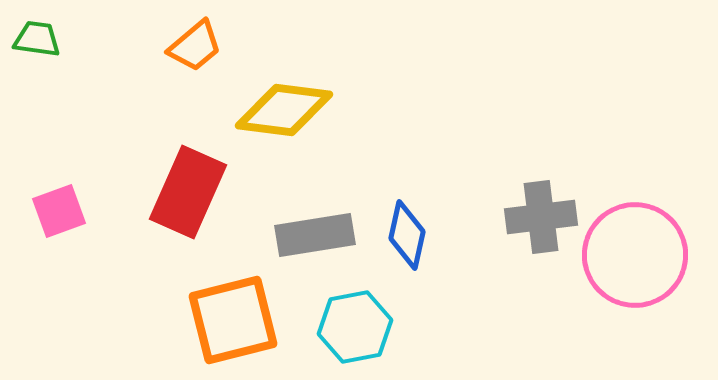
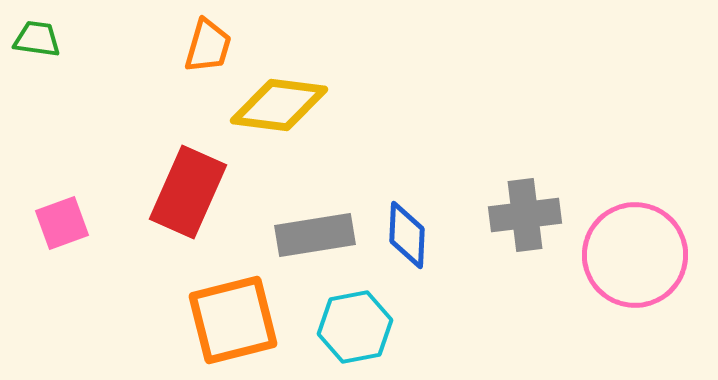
orange trapezoid: moved 13 px right; rotated 34 degrees counterclockwise
yellow diamond: moved 5 px left, 5 px up
pink square: moved 3 px right, 12 px down
gray cross: moved 16 px left, 2 px up
blue diamond: rotated 10 degrees counterclockwise
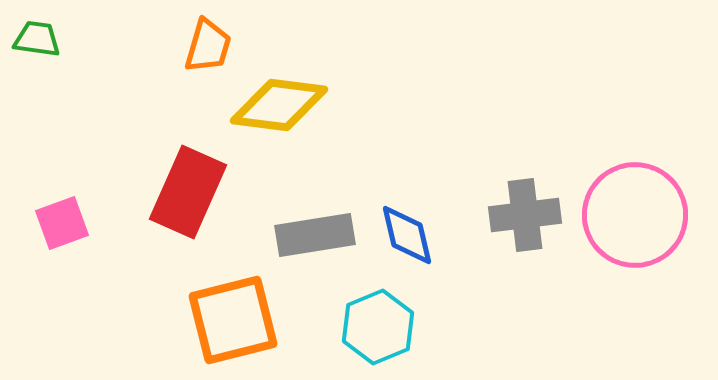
blue diamond: rotated 16 degrees counterclockwise
pink circle: moved 40 px up
cyan hexagon: moved 23 px right; rotated 12 degrees counterclockwise
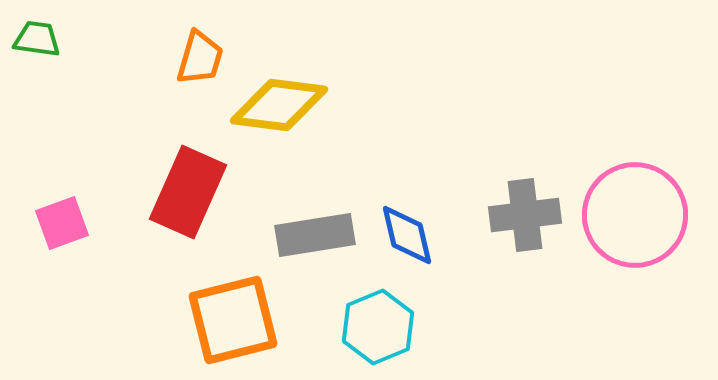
orange trapezoid: moved 8 px left, 12 px down
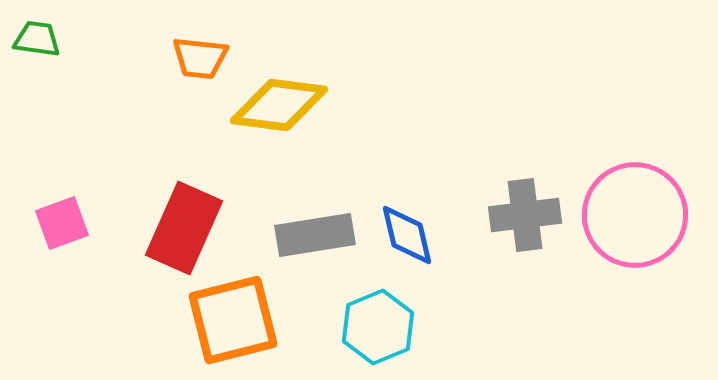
orange trapezoid: rotated 80 degrees clockwise
red rectangle: moved 4 px left, 36 px down
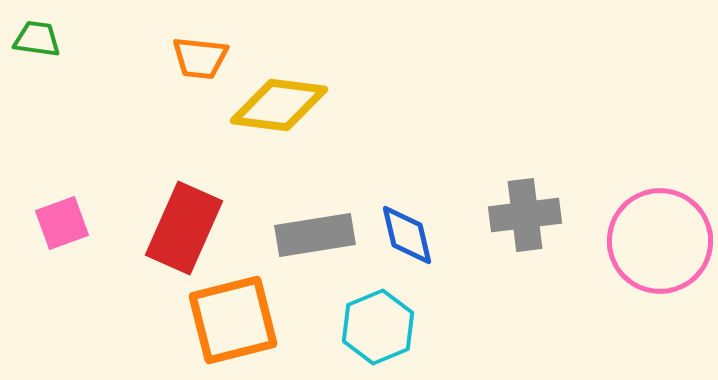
pink circle: moved 25 px right, 26 px down
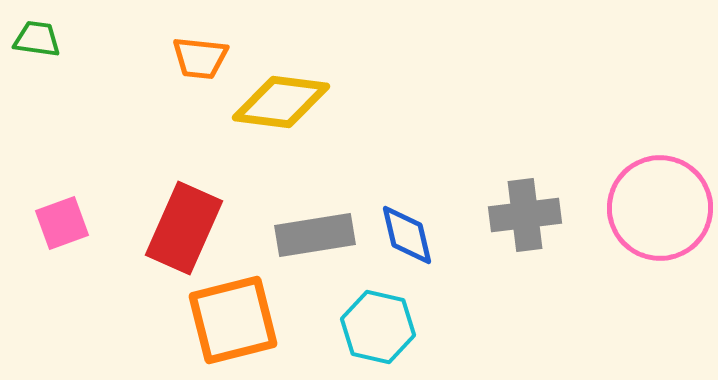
yellow diamond: moved 2 px right, 3 px up
pink circle: moved 33 px up
cyan hexagon: rotated 24 degrees counterclockwise
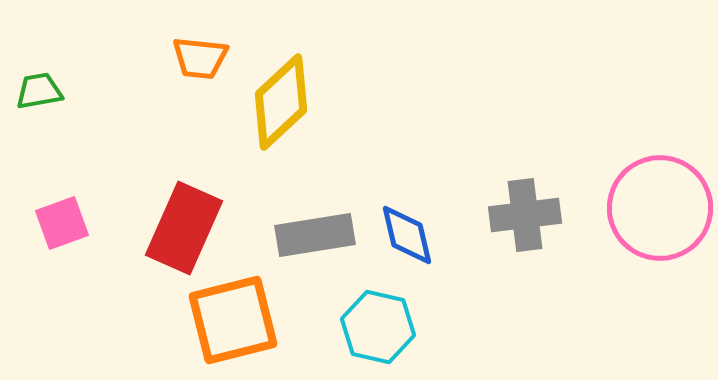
green trapezoid: moved 2 px right, 52 px down; rotated 18 degrees counterclockwise
yellow diamond: rotated 50 degrees counterclockwise
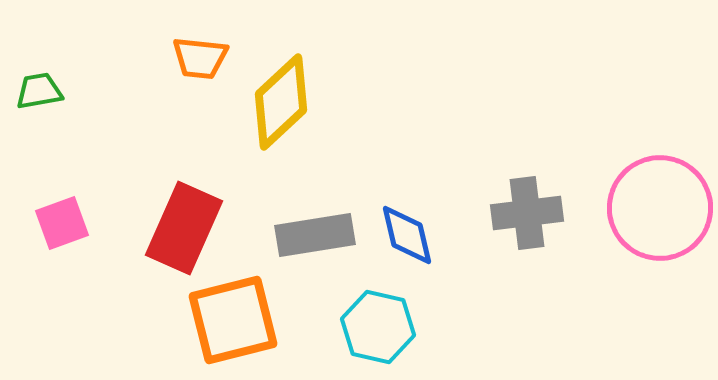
gray cross: moved 2 px right, 2 px up
